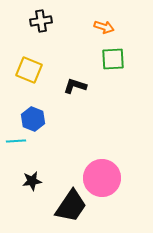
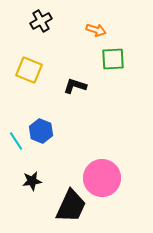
black cross: rotated 20 degrees counterclockwise
orange arrow: moved 8 px left, 3 px down
blue hexagon: moved 8 px right, 12 px down
cyan line: rotated 60 degrees clockwise
black trapezoid: rotated 9 degrees counterclockwise
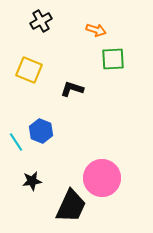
black L-shape: moved 3 px left, 3 px down
cyan line: moved 1 px down
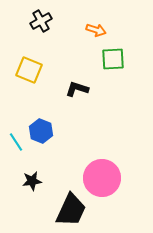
black L-shape: moved 5 px right
black trapezoid: moved 4 px down
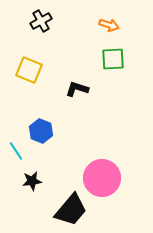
orange arrow: moved 13 px right, 5 px up
cyan line: moved 9 px down
black trapezoid: rotated 15 degrees clockwise
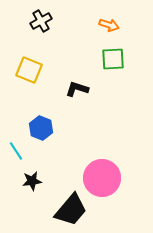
blue hexagon: moved 3 px up
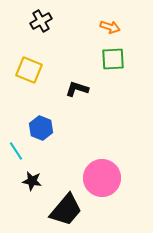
orange arrow: moved 1 px right, 2 px down
black star: rotated 18 degrees clockwise
black trapezoid: moved 5 px left
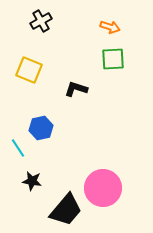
black L-shape: moved 1 px left
blue hexagon: rotated 25 degrees clockwise
cyan line: moved 2 px right, 3 px up
pink circle: moved 1 px right, 10 px down
